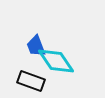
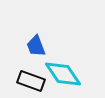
cyan diamond: moved 7 px right, 13 px down
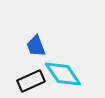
black rectangle: rotated 44 degrees counterclockwise
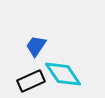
blue trapezoid: rotated 55 degrees clockwise
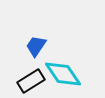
black rectangle: rotated 8 degrees counterclockwise
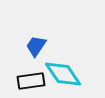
black rectangle: rotated 24 degrees clockwise
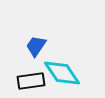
cyan diamond: moved 1 px left, 1 px up
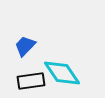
blue trapezoid: moved 11 px left; rotated 10 degrees clockwise
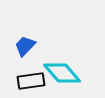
cyan diamond: rotated 6 degrees counterclockwise
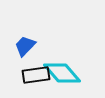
black rectangle: moved 5 px right, 6 px up
